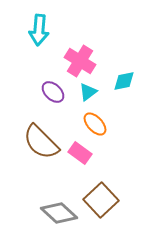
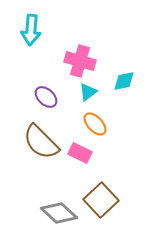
cyan arrow: moved 8 px left
pink cross: rotated 16 degrees counterclockwise
purple ellipse: moved 7 px left, 5 px down
pink rectangle: rotated 10 degrees counterclockwise
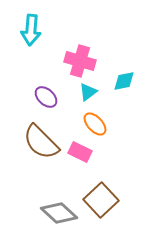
pink rectangle: moved 1 px up
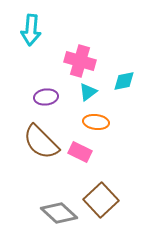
purple ellipse: rotated 50 degrees counterclockwise
orange ellipse: moved 1 px right, 2 px up; rotated 40 degrees counterclockwise
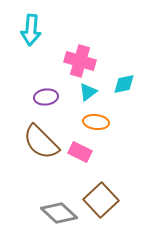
cyan diamond: moved 3 px down
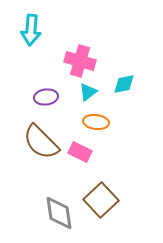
gray diamond: rotated 39 degrees clockwise
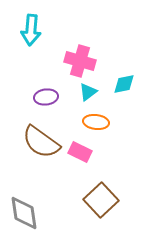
brown semicircle: rotated 9 degrees counterclockwise
gray diamond: moved 35 px left
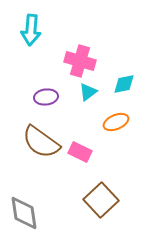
orange ellipse: moved 20 px right; rotated 30 degrees counterclockwise
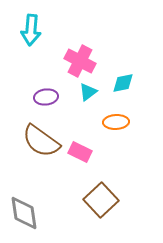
pink cross: rotated 12 degrees clockwise
cyan diamond: moved 1 px left, 1 px up
orange ellipse: rotated 20 degrees clockwise
brown semicircle: moved 1 px up
